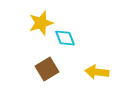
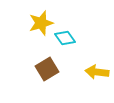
cyan diamond: rotated 15 degrees counterclockwise
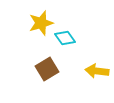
yellow arrow: moved 1 px up
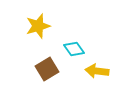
yellow star: moved 3 px left, 3 px down
cyan diamond: moved 9 px right, 11 px down
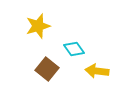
brown square: rotated 20 degrees counterclockwise
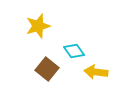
cyan diamond: moved 2 px down
yellow arrow: moved 1 px left, 1 px down
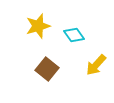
cyan diamond: moved 16 px up
yellow arrow: moved 7 px up; rotated 55 degrees counterclockwise
